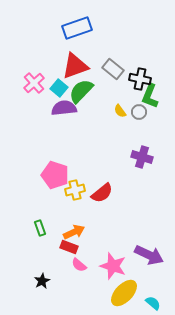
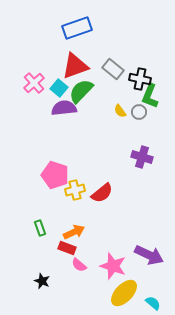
red rectangle: moved 2 px left, 1 px down
black star: rotated 21 degrees counterclockwise
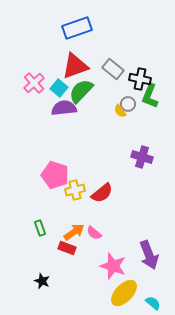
gray circle: moved 11 px left, 8 px up
orange arrow: rotated 10 degrees counterclockwise
purple arrow: rotated 44 degrees clockwise
pink semicircle: moved 15 px right, 32 px up
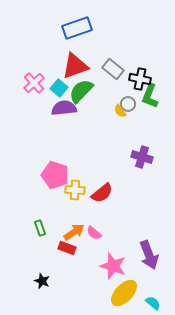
yellow cross: rotated 18 degrees clockwise
